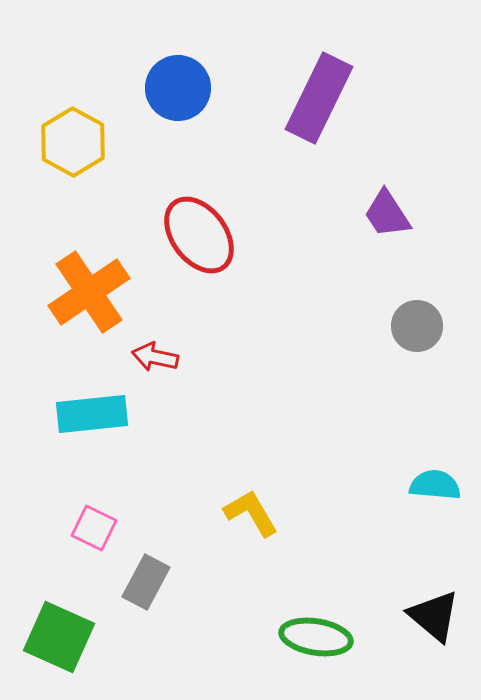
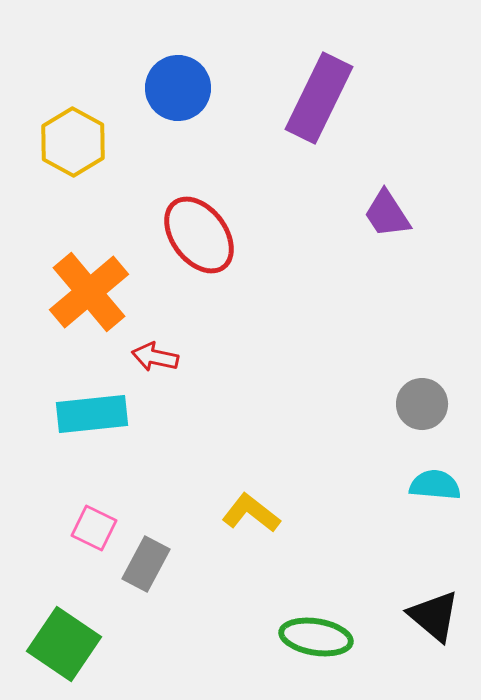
orange cross: rotated 6 degrees counterclockwise
gray circle: moved 5 px right, 78 px down
yellow L-shape: rotated 22 degrees counterclockwise
gray rectangle: moved 18 px up
green square: moved 5 px right, 7 px down; rotated 10 degrees clockwise
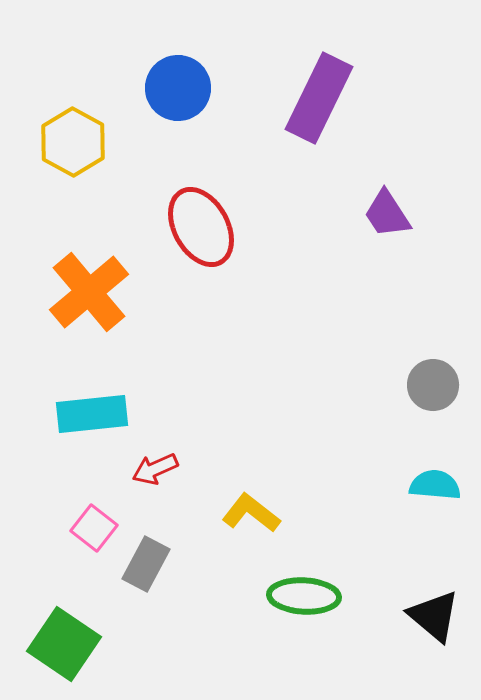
red ellipse: moved 2 px right, 8 px up; rotated 8 degrees clockwise
red arrow: moved 112 px down; rotated 36 degrees counterclockwise
gray circle: moved 11 px right, 19 px up
pink square: rotated 12 degrees clockwise
green ellipse: moved 12 px left, 41 px up; rotated 6 degrees counterclockwise
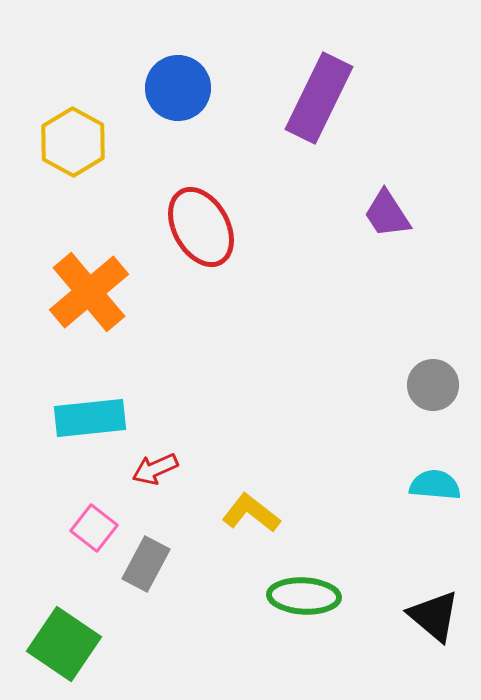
cyan rectangle: moved 2 px left, 4 px down
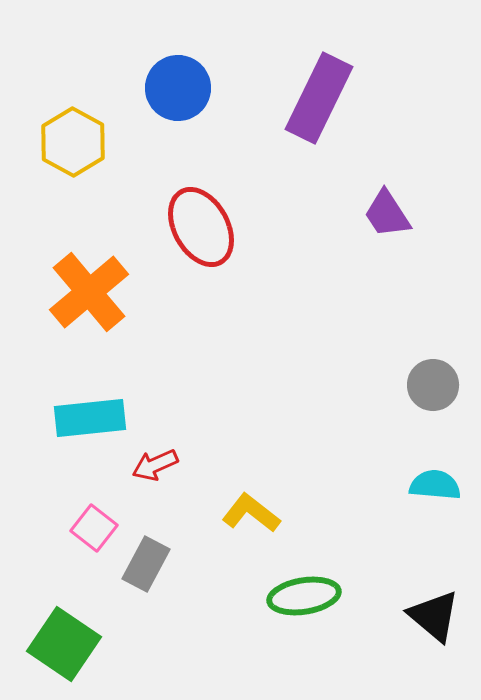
red arrow: moved 4 px up
green ellipse: rotated 12 degrees counterclockwise
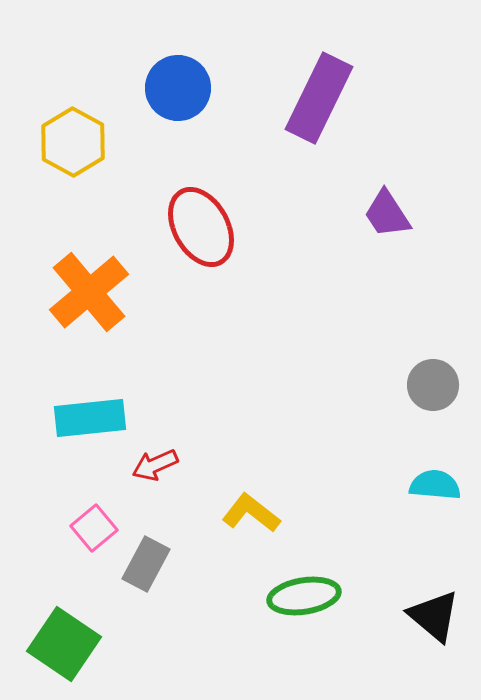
pink square: rotated 12 degrees clockwise
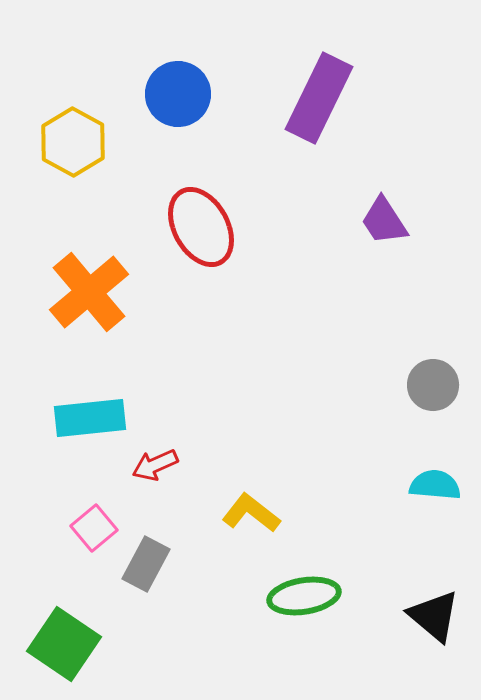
blue circle: moved 6 px down
purple trapezoid: moved 3 px left, 7 px down
